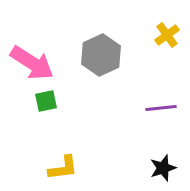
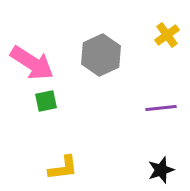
black star: moved 2 px left, 2 px down
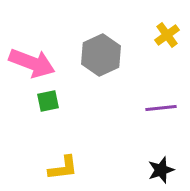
pink arrow: rotated 12 degrees counterclockwise
green square: moved 2 px right
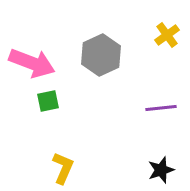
yellow L-shape: rotated 60 degrees counterclockwise
